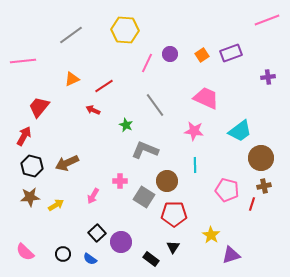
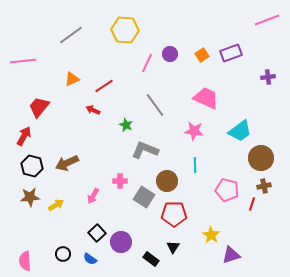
pink semicircle at (25, 252): moved 9 px down; rotated 42 degrees clockwise
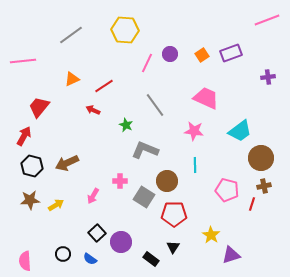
brown star at (30, 197): moved 3 px down
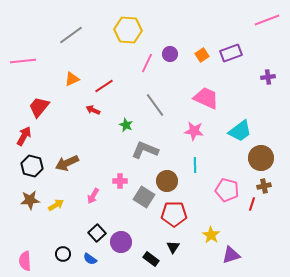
yellow hexagon at (125, 30): moved 3 px right
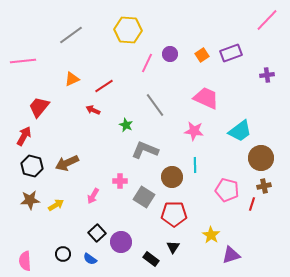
pink line at (267, 20): rotated 25 degrees counterclockwise
purple cross at (268, 77): moved 1 px left, 2 px up
brown circle at (167, 181): moved 5 px right, 4 px up
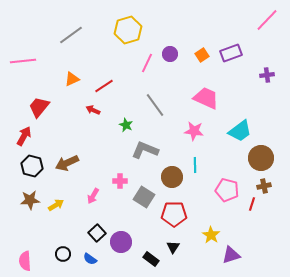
yellow hexagon at (128, 30): rotated 20 degrees counterclockwise
